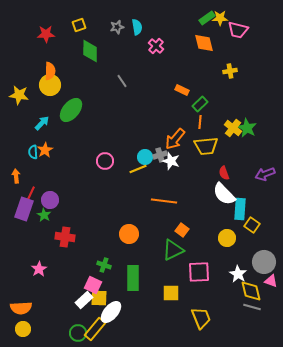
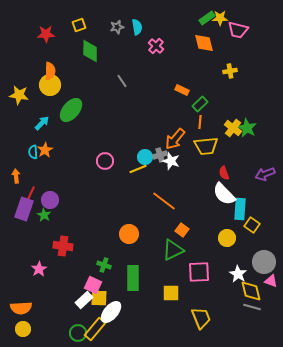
orange line at (164, 201): rotated 30 degrees clockwise
red cross at (65, 237): moved 2 px left, 9 px down
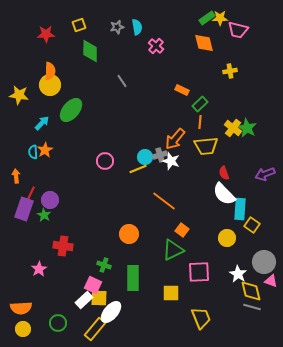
green circle at (78, 333): moved 20 px left, 10 px up
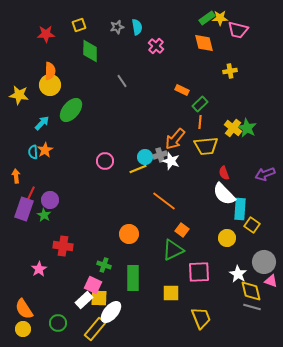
orange semicircle at (21, 308): moved 3 px right, 1 px down; rotated 60 degrees clockwise
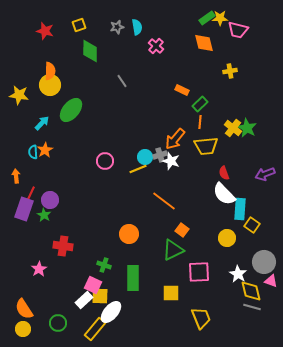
red star at (46, 34): moved 1 px left, 3 px up; rotated 18 degrees clockwise
yellow square at (99, 298): moved 1 px right, 2 px up
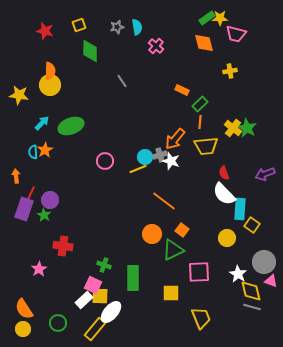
pink trapezoid at (238, 30): moved 2 px left, 4 px down
green ellipse at (71, 110): moved 16 px down; rotated 30 degrees clockwise
orange circle at (129, 234): moved 23 px right
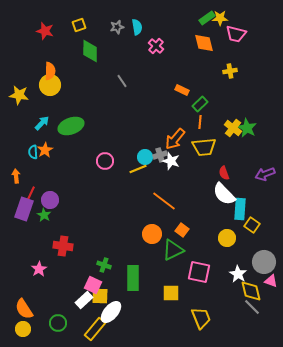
yellow trapezoid at (206, 146): moved 2 px left, 1 px down
pink square at (199, 272): rotated 15 degrees clockwise
gray line at (252, 307): rotated 30 degrees clockwise
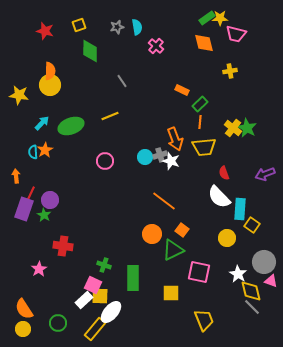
orange arrow at (175, 139): rotated 60 degrees counterclockwise
yellow line at (138, 169): moved 28 px left, 53 px up
white semicircle at (224, 194): moved 5 px left, 3 px down
yellow trapezoid at (201, 318): moved 3 px right, 2 px down
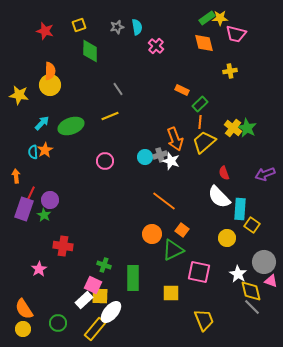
gray line at (122, 81): moved 4 px left, 8 px down
yellow trapezoid at (204, 147): moved 5 px up; rotated 145 degrees clockwise
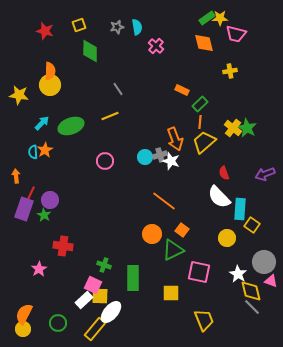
orange semicircle at (24, 309): moved 5 px down; rotated 60 degrees clockwise
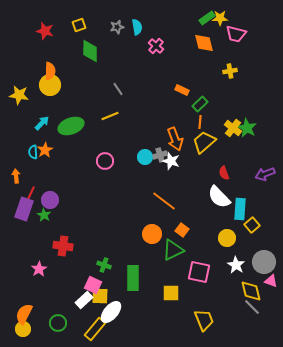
yellow square at (252, 225): rotated 14 degrees clockwise
white star at (238, 274): moved 2 px left, 9 px up
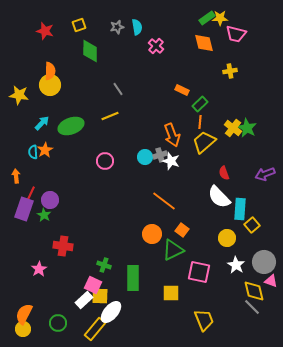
orange arrow at (175, 139): moved 3 px left, 4 px up
yellow diamond at (251, 291): moved 3 px right
